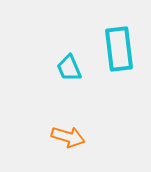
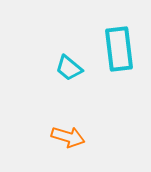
cyan trapezoid: rotated 28 degrees counterclockwise
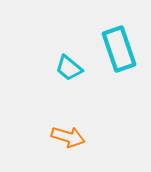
cyan rectangle: rotated 12 degrees counterclockwise
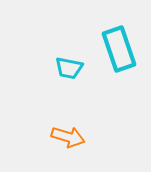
cyan trapezoid: rotated 28 degrees counterclockwise
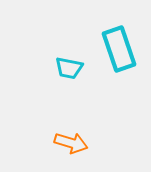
orange arrow: moved 3 px right, 6 px down
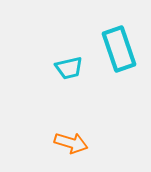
cyan trapezoid: rotated 24 degrees counterclockwise
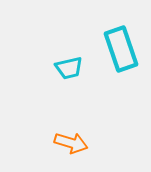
cyan rectangle: moved 2 px right
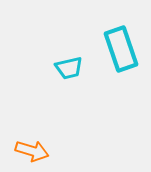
orange arrow: moved 39 px left, 8 px down
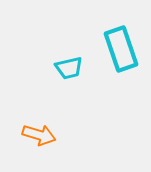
orange arrow: moved 7 px right, 16 px up
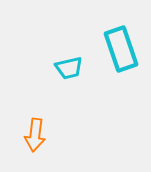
orange arrow: moved 4 px left; rotated 80 degrees clockwise
